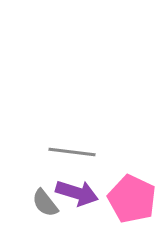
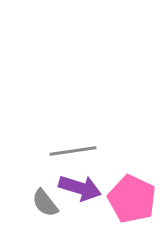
gray line: moved 1 px right, 1 px up; rotated 15 degrees counterclockwise
purple arrow: moved 3 px right, 5 px up
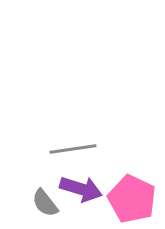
gray line: moved 2 px up
purple arrow: moved 1 px right, 1 px down
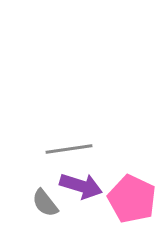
gray line: moved 4 px left
purple arrow: moved 3 px up
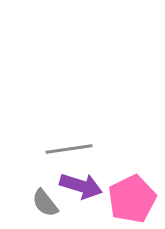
pink pentagon: rotated 21 degrees clockwise
